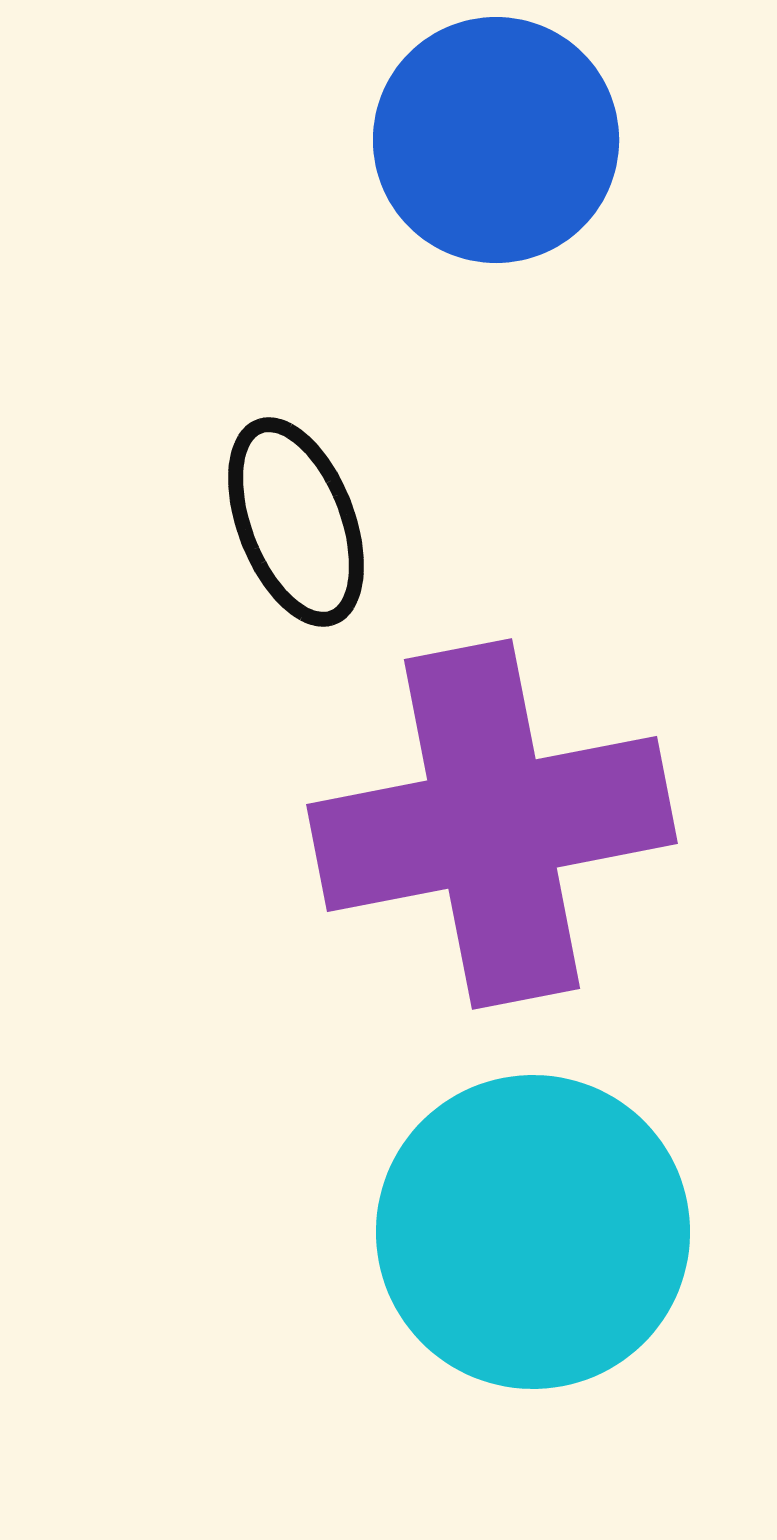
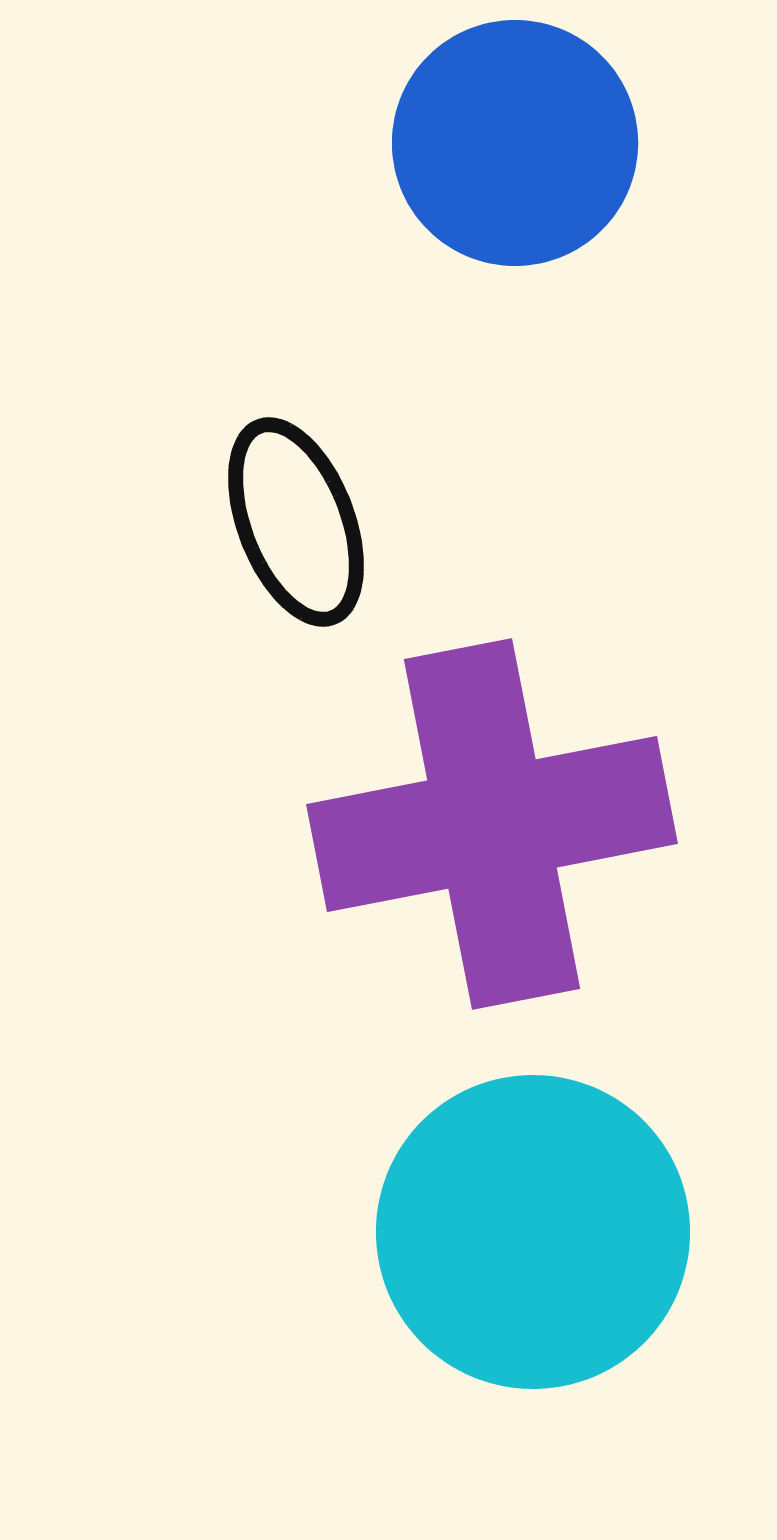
blue circle: moved 19 px right, 3 px down
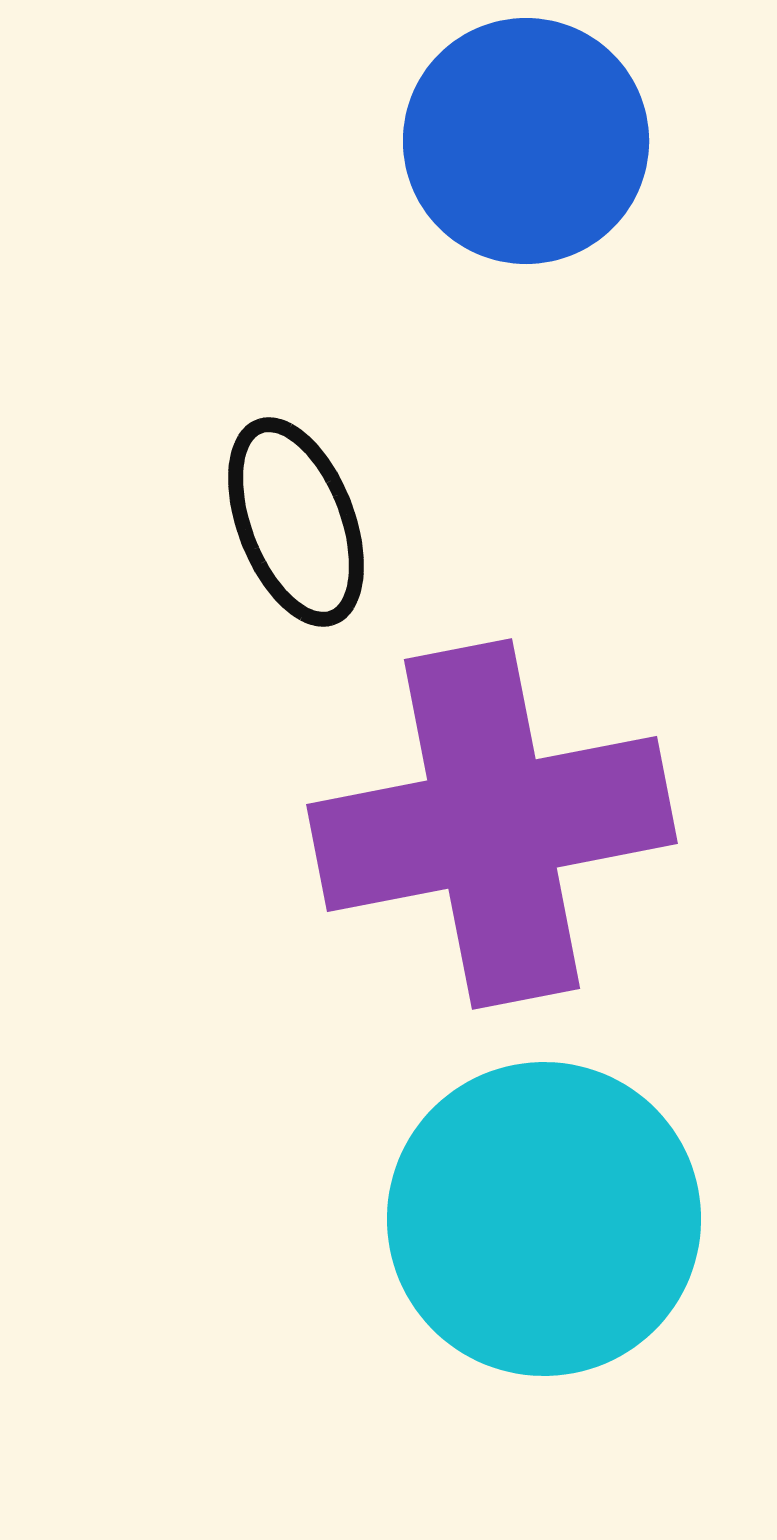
blue circle: moved 11 px right, 2 px up
cyan circle: moved 11 px right, 13 px up
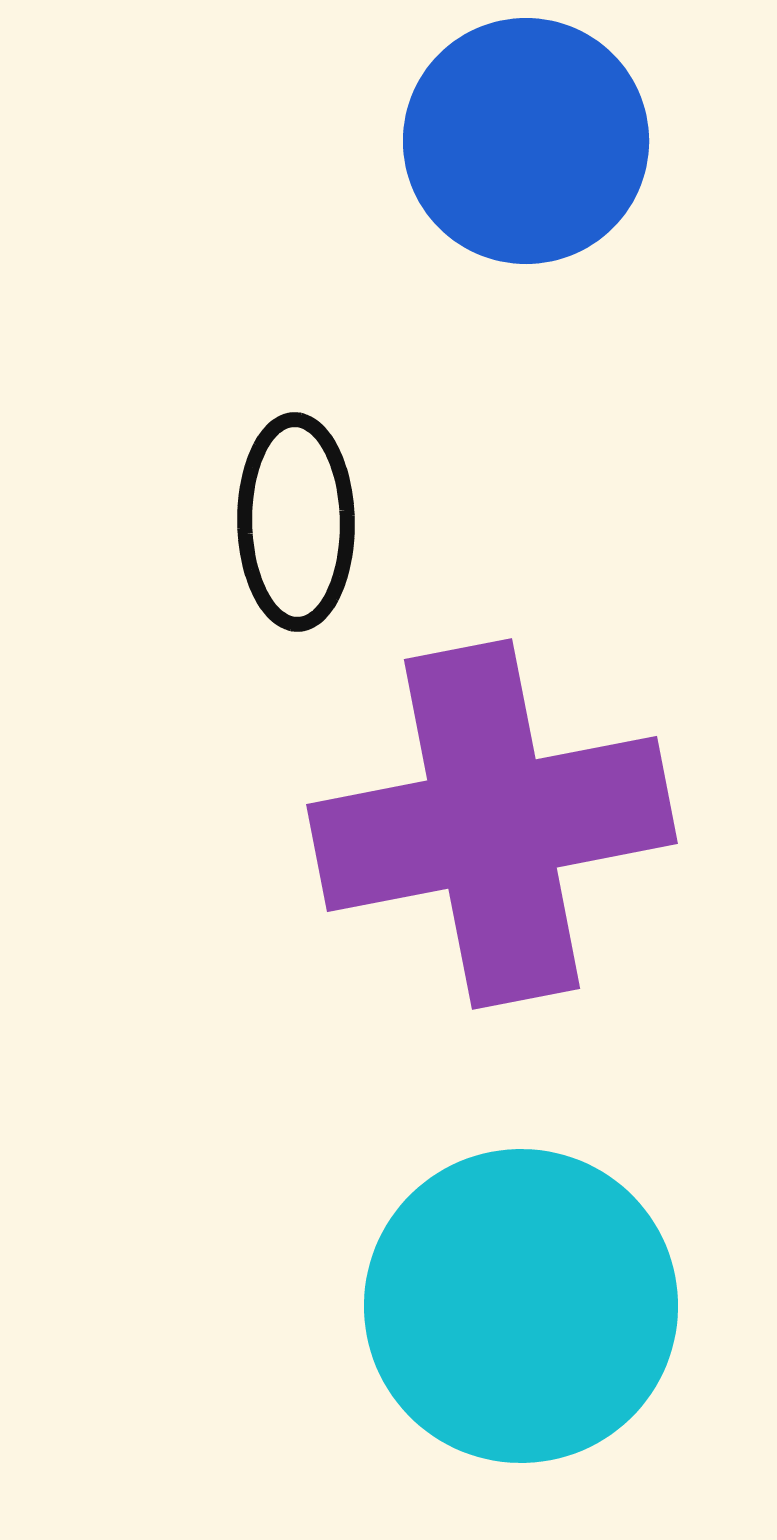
black ellipse: rotated 20 degrees clockwise
cyan circle: moved 23 px left, 87 px down
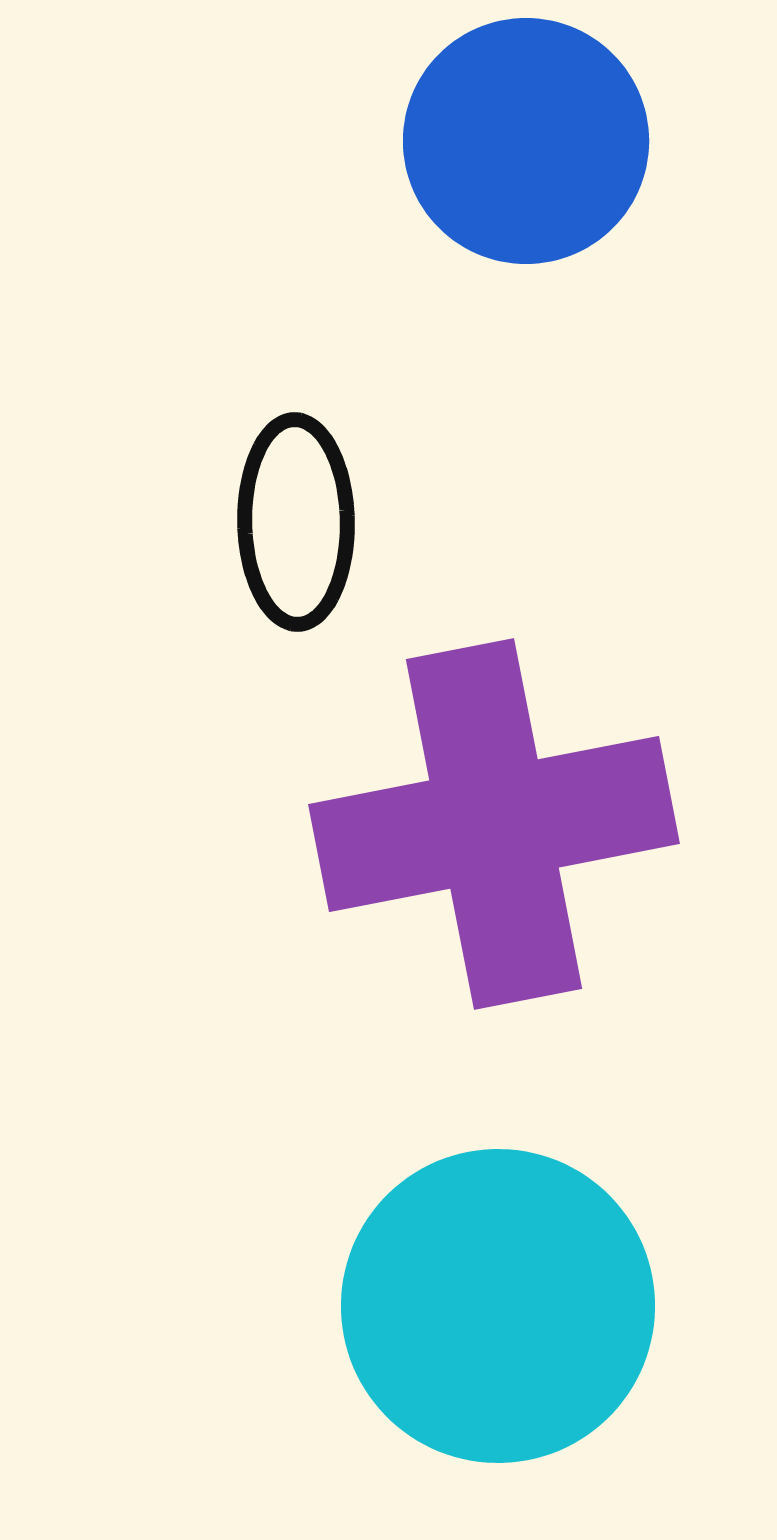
purple cross: moved 2 px right
cyan circle: moved 23 px left
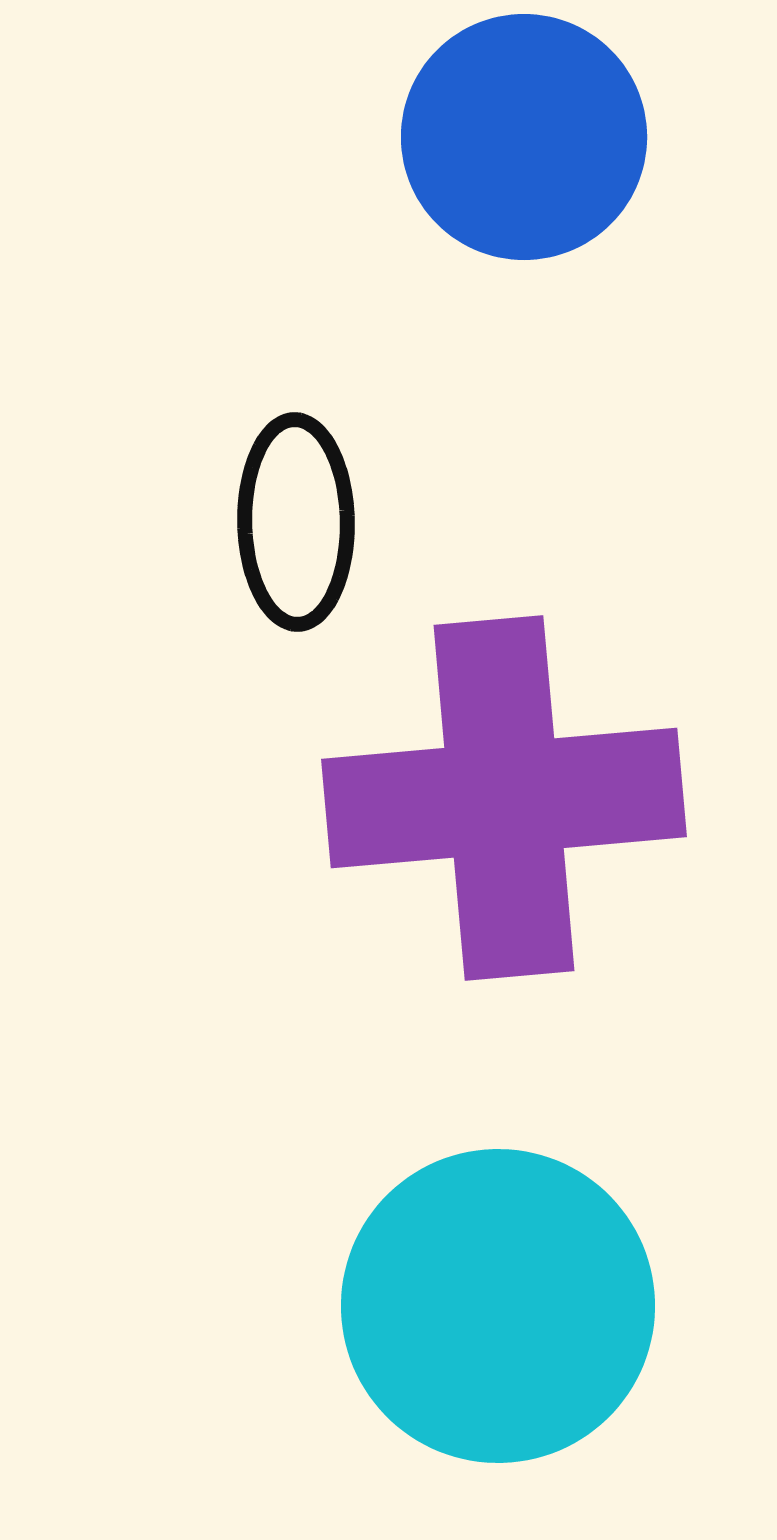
blue circle: moved 2 px left, 4 px up
purple cross: moved 10 px right, 26 px up; rotated 6 degrees clockwise
